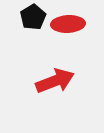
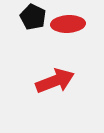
black pentagon: rotated 15 degrees counterclockwise
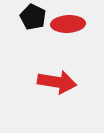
red arrow: moved 2 px right, 1 px down; rotated 30 degrees clockwise
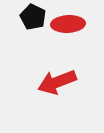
red arrow: rotated 150 degrees clockwise
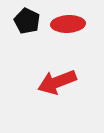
black pentagon: moved 6 px left, 4 px down
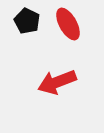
red ellipse: rotated 64 degrees clockwise
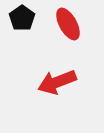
black pentagon: moved 5 px left, 3 px up; rotated 10 degrees clockwise
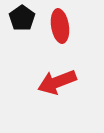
red ellipse: moved 8 px left, 2 px down; rotated 20 degrees clockwise
